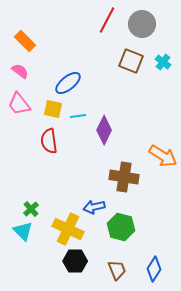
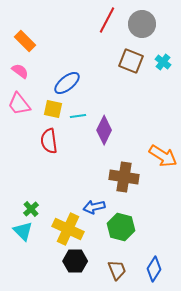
blue ellipse: moved 1 px left
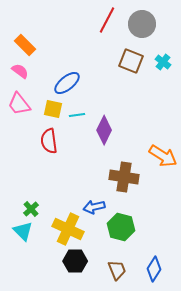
orange rectangle: moved 4 px down
cyan line: moved 1 px left, 1 px up
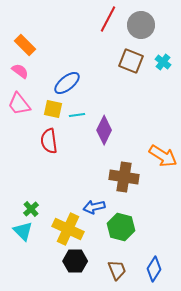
red line: moved 1 px right, 1 px up
gray circle: moved 1 px left, 1 px down
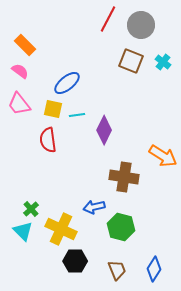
red semicircle: moved 1 px left, 1 px up
yellow cross: moved 7 px left
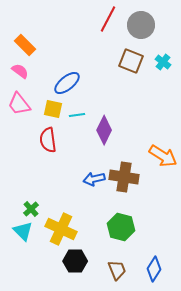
blue arrow: moved 28 px up
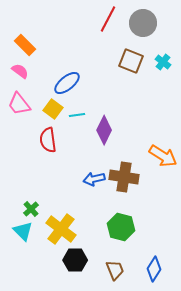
gray circle: moved 2 px right, 2 px up
yellow square: rotated 24 degrees clockwise
yellow cross: rotated 12 degrees clockwise
black hexagon: moved 1 px up
brown trapezoid: moved 2 px left
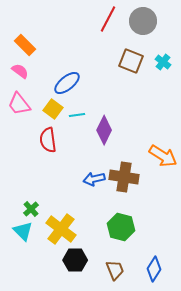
gray circle: moved 2 px up
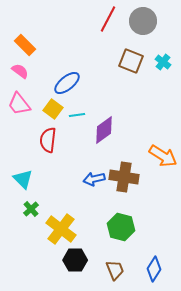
purple diamond: rotated 28 degrees clockwise
red semicircle: rotated 15 degrees clockwise
cyan triangle: moved 52 px up
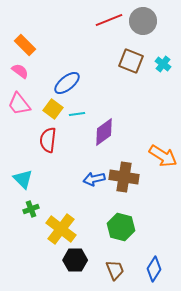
red line: moved 1 px right, 1 px down; rotated 40 degrees clockwise
cyan cross: moved 2 px down
cyan line: moved 1 px up
purple diamond: moved 2 px down
green cross: rotated 21 degrees clockwise
